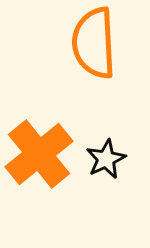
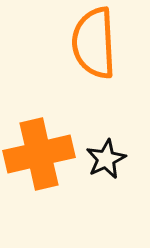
orange cross: rotated 26 degrees clockwise
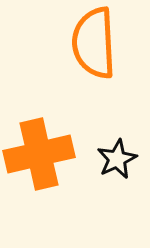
black star: moved 11 px right
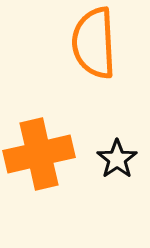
black star: rotated 9 degrees counterclockwise
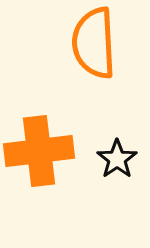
orange cross: moved 3 px up; rotated 6 degrees clockwise
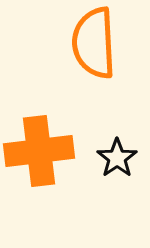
black star: moved 1 px up
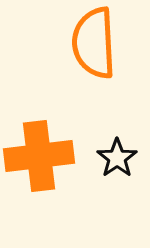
orange cross: moved 5 px down
